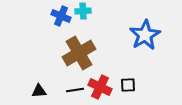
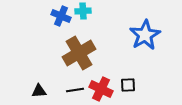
red cross: moved 1 px right, 2 px down
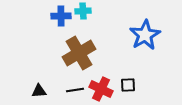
blue cross: rotated 24 degrees counterclockwise
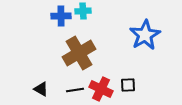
black triangle: moved 2 px right, 2 px up; rotated 35 degrees clockwise
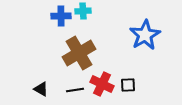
red cross: moved 1 px right, 5 px up
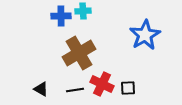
black square: moved 3 px down
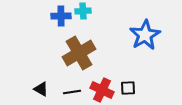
red cross: moved 6 px down
black line: moved 3 px left, 2 px down
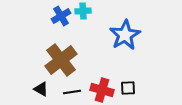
blue cross: rotated 30 degrees counterclockwise
blue star: moved 20 px left
brown cross: moved 18 px left, 7 px down; rotated 8 degrees counterclockwise
red cross: rotated 10 degrees counterclockwise
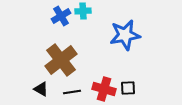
blue star: rotated 20 degrees clockwise
red cross: moved 2 px right, 1 px up
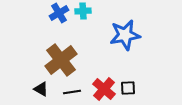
blue cross: moved 2 px left, 3 px up
red cross: rotated 25 degrees clockwise
